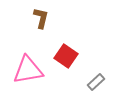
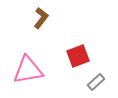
brown L-shape: rotated 25 degrees clockwise
red square: moved 12 px right; rotated 35 degrees clockwise
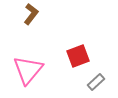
brown L-shape: moved 10 px left, 4 px up
pink triangle: rotated 40 degrees counterclockwise
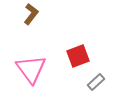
pink triangle: moved 3 px right, 1 px up; rotated 16 degrees counterclockwise
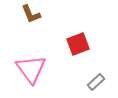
brown L-shape: rotated 120 degrees clockwise
red square: moved 12 px up
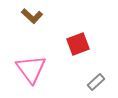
brown L-shape: moved 1 px right, 2 px down; rotated 25 degrees counterclockwise
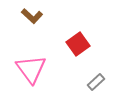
red square: rotated 15 degrees counterclockwise
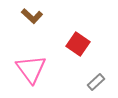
red square: rotated 20 degrees counterclockwise
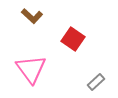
red square: moved 5 px left, 5 px up
